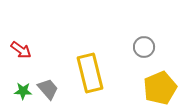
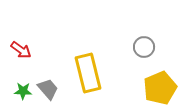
yellow rectangle: moved 2 px left
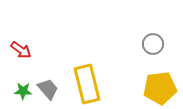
gray circle: moved 9 px right, 3 px up
yellow rectangle: moved 1 px left, 11 px down
yellow pentagon: rotated 16 degrees clockwise
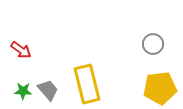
gray trapezoid: moved 1 px down
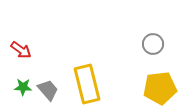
green star: moved 4 px up
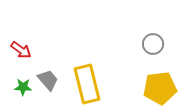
gray trapezoid: moved 10 px up
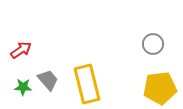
red arrow: rotated 70 degrees counterclockwise
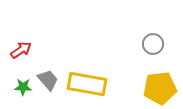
yellow rectangle: rotated 66 degrees counterclockwise
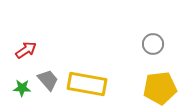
red arrow: moved 5 px right
green star: moved 1 px left, 1 px down
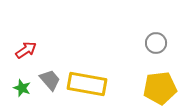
gray circle: moved 3 px right, 1 px up
gray trapezoid: moved 2 px right
green star: rotated 18 degrees clockwise
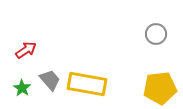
gray circle: moved 9 px up
green star: rotated 12 degrees clockwise
